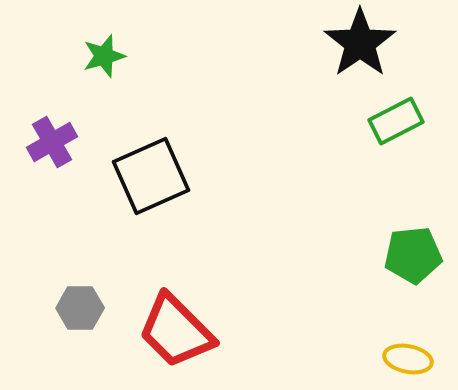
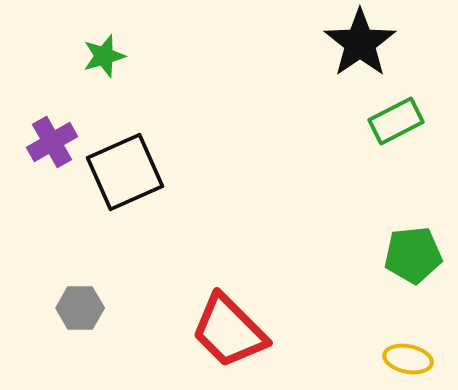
black square: moved 26 px left, 4 px up
red trapezoid: moved 53 px right
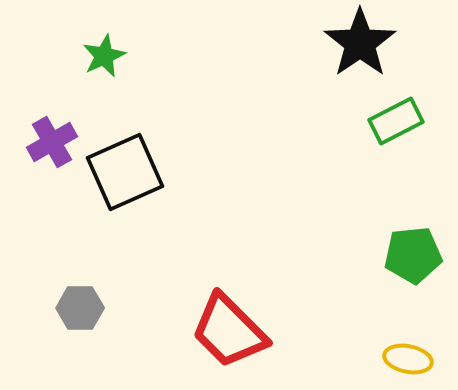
green star: rotated 9 degrees counterclockwise
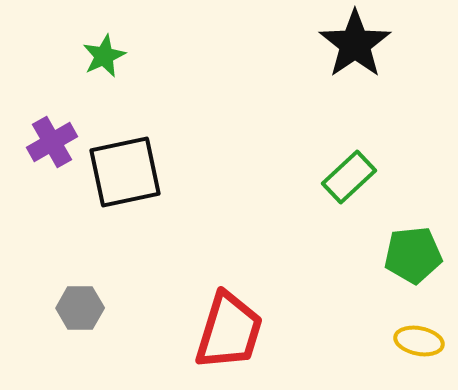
black star: moved 5 px left, 1 px down
green rectangle: moved 47 px left, 56 px down; rotated 16 degrees counterclockwise
black square: rotated 12 degrees clockwise
red trapezoid: rotated 118 degrees counterclockwise
yellow ellipse: moved 11 px right, 18 px up
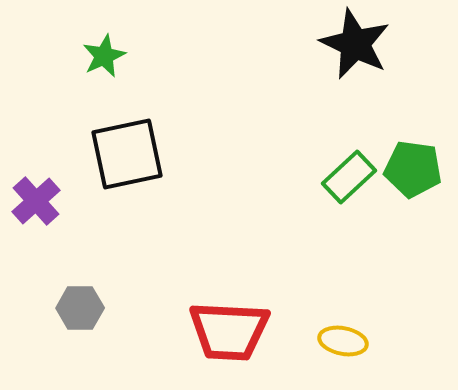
black star: rotated 12 degrees counterclockwise
purple cross: moved 16 px left, 59 px down; rotated 12 degrees counterclockwise
black square: moved 2 px right, 18 px up
green pentagon: moved 86 px up; rotated 14 degrees clockwise
red trapezoid: rotated 76 degrees clockwise
yellow ellipse: moved 76 px left
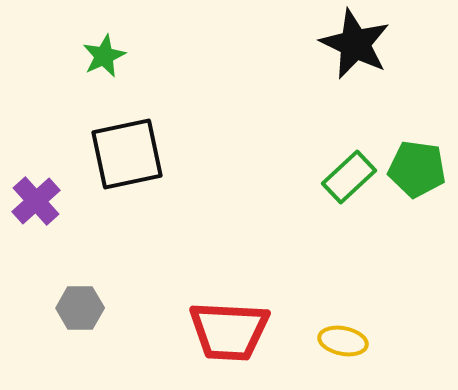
green pentagon: moved 4 px right
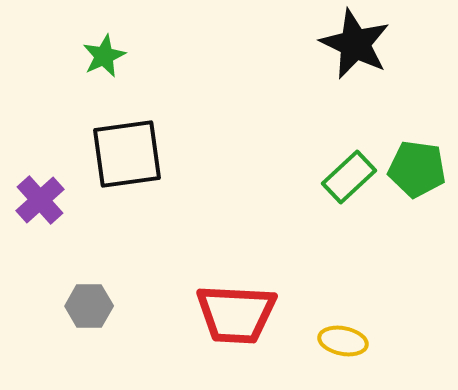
black square: rotated 4 degrees clockwise
purple cross: moved 4 px right, 1 px up
gray hexagon: moved 9 px right, 2 px up
red trapezoid: moved 7 px right, 17 px up
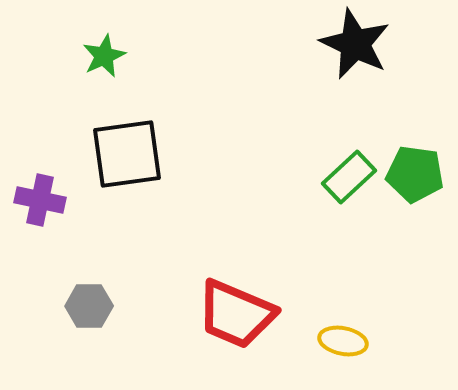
green pentagon: moved 2 px left, 5 px down
purple cross: rotated 36 degrees counterclockwise
red trapezoid: rotated 20 degrees clockwise
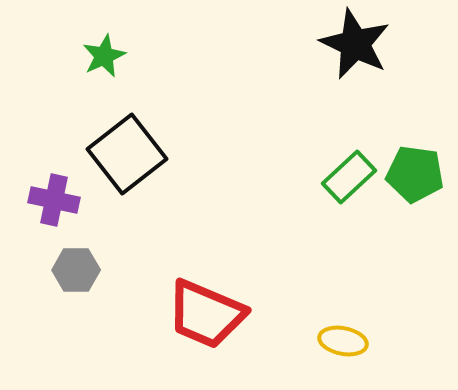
black square: rotated 30 degrees counterclockwise
purple cross: moved 14 px right
gray hexagon: moved 13 px left, 36 px up
red trapezoid: moved 30 px left
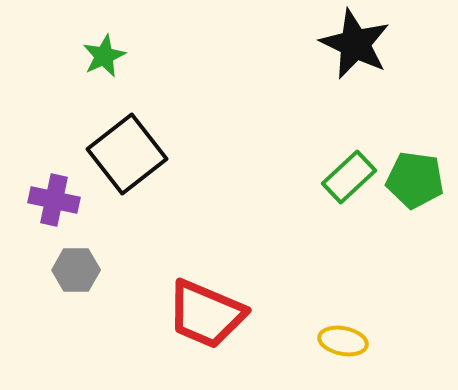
green pentagon: moved 6 px down
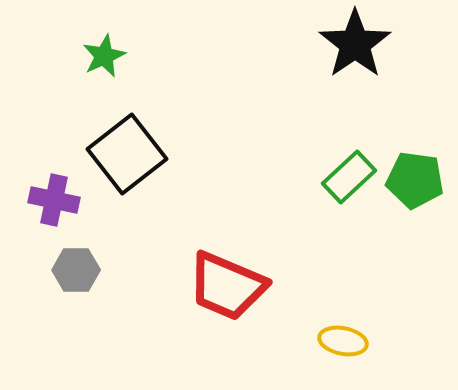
black star: rotated 12 degrees clockwise
red trapezoid: moved 21 px right, 28 px up
